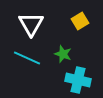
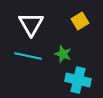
cyan line: moved 1 px right, 2 px up; rotated 12 degrees counterclockwise
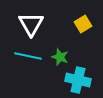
yellow square: moved 3 px right, 3 px down
green star: moved 3 px left, 3 px down
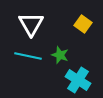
yellow square: rotated 24 degrees counterclockwise
green star: moved 2 px up
cyan cross: rotated 20 degrees clockwise
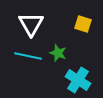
yellow square: rotated 18 degrees counterclockwise
green star: moved 2 px left, 2 px up
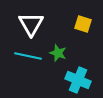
cyan cross: rotated 10 degrees counterclockwise
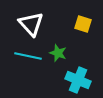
white triangle: rotated 12 degrees counterclockwise
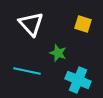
cyan line: moved 1 px left, 15 px down
